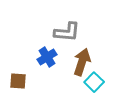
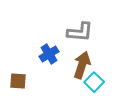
gray L-shape: moved 13 px right
blue cross: moved 2 px right, 3 px up
brown arrow: moved 3 px down
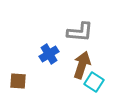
cyan square: rotated 12 degrees counterclockwise
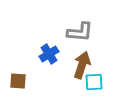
cyan square: rotated 36 degrees counterclockwise
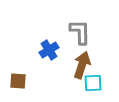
gray L-shape: rotated 96 degrees counterclockwise
blue cross: moved 4 px up
cyan square: moved 1 px left, 1 px down
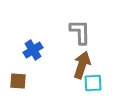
blue cross: moved 16 px left
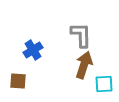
gray L-shape: moved 1 px right, 3 px down
brown arrow: moved 2 px right
cyan square: moved 11 px right, 1 px down
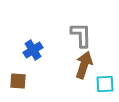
cyan square: moved 1 px right
